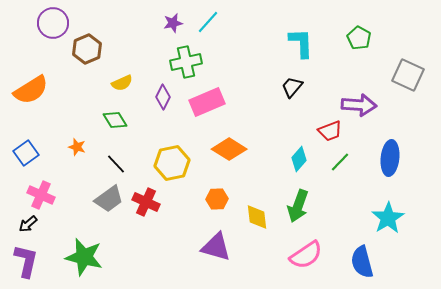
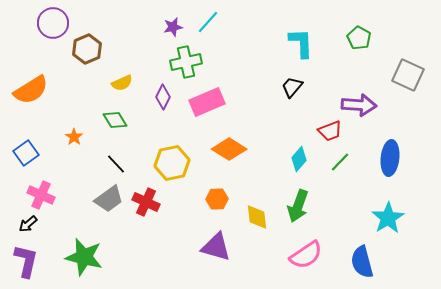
purple star: moved 4 px down
orange star: moved 3 px left, 10 px up; rotated 18 degrees clockwise
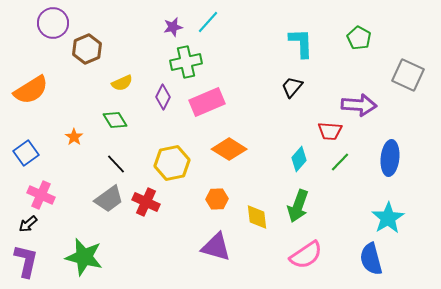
red trapezoid: rotated 25 degrees clockwise
blue semicircle: moved 9 px right, 3 px up
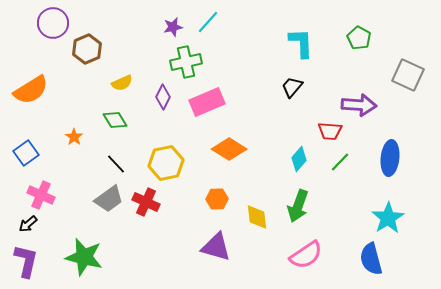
yellow hexagon: moved 6 px left
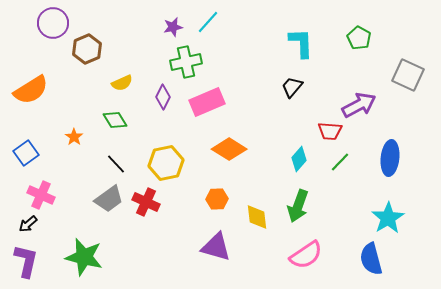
purple arrow: rotated 32 degrees counterclockwise
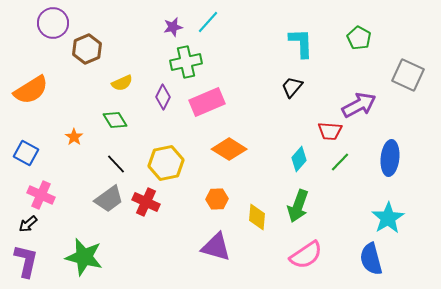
blue square: rotated 25 degrees counterclockwise
yellow diamond: rotated 12 degrees clockwise
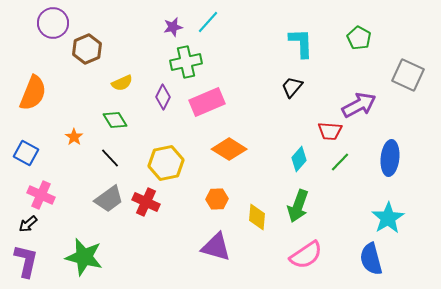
orange semicircle: moved 2 px right, 3 px down; rotated 36 degrees counterclockwise
black line: moved 6 px left, 6 px up
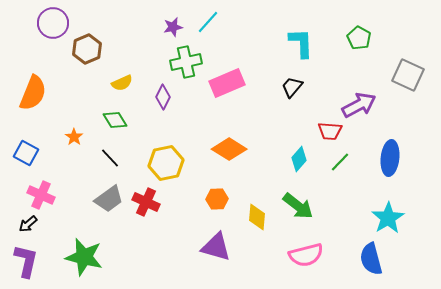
pink rectangle: moved 20 px right, 19 px up
green arrow: rotated 72 degrees counterclockwise
pink semicircle: rotated 20 degrees clockwise
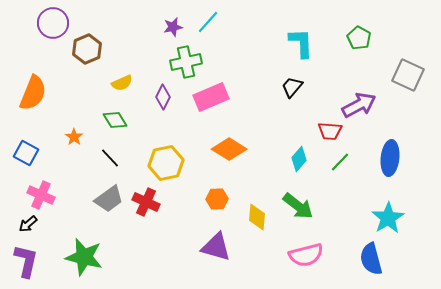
pink rectangle: moved 16 px left, 14 px down
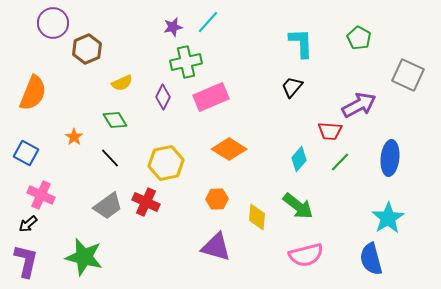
gray trapezoid: moved 1 px left, 7 px down
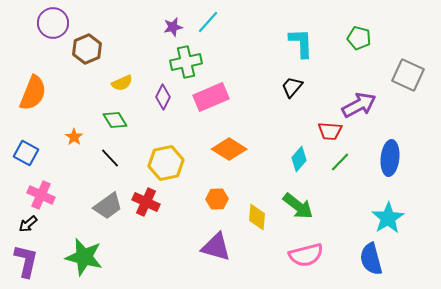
green pentagon: rotated 15 degrees counterclockwise
